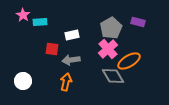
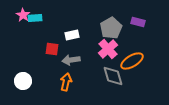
cyan rectangle: moved 5 px left, 4 px up
orange ellipse: moved 3 px right
gray diamond: rotated 15 degrees clockwise
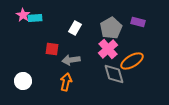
white rectangle: moved 3 px right, 7 px up; rotated 48 degrees counterclockwise
gray diamond: moved 1 px right, 2 px up
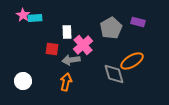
white rectangle: moved 8 px left, 4 px down; rotated 32 degrees counterclockwise
pink cross: moved 25 px left, 4 px up
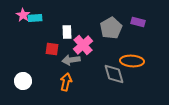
orange ellipse: rotated 35 degrees clockwise
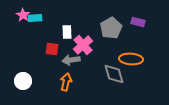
orange ellipse: moved 1 px left, 2 px up
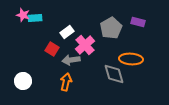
pink star: rotated 16 degrees counterclockwise
white rectangle: rotated 56 degrees clockwise
pink cross: moved 2 px right
red square: rotated 24 degrees clockwise
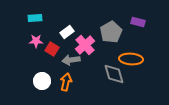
pink star: moved 13 px right, 26 px down; rotated 16 degrees counterclockwise
gray pentagon: moved 4 px down
white circle: moved 19 px right
